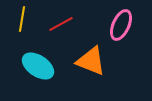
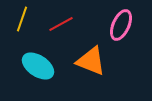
yellow line: rotated 10 degrees clockwise
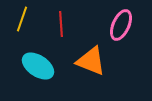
red line: rotated 65 degrees counterclockwise
